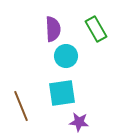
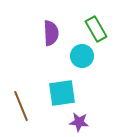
purple semicircle: moved 2 px left, 4 px down
cyan circle: moved 16 px right
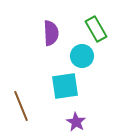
cyan square: moved 3 px right, 7 px up
purple star: moved 3 px left; rotated 24 degrees clockwise
